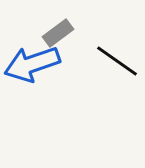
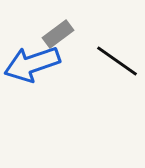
gray rectangle: moved 1 px down
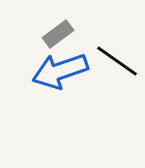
blue arrow: moved 28 px right, 7 px down
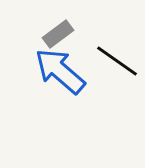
blue arrow: rotated 60 degrees clockwise
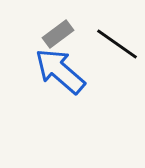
black line: moved 17 px up
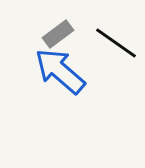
black line: moved 1 px left, 1 px up
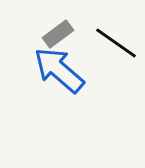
blue arrow: moved 1 px left, 1 px up
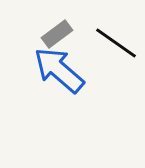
gray rectangle: moved 1 px left
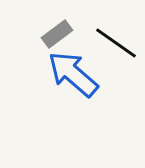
blue arrow: moved 14 px right, 4 px down
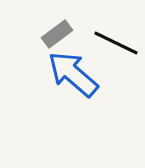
black line: rotated 9 degrees counterclockwise
